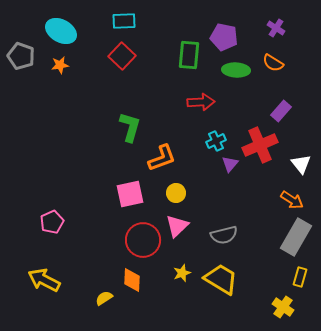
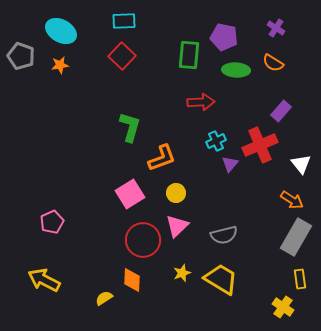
pink square: rotated 20 degrees counterclockwise
yellow rectangle: moved 2 px down; rotated 24 degrees counterclockwise
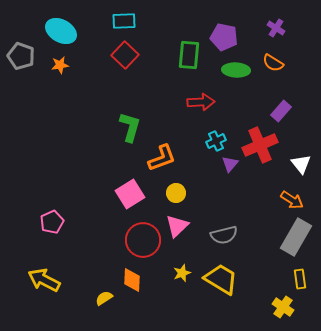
red square: moved 3 px right, 1 px up
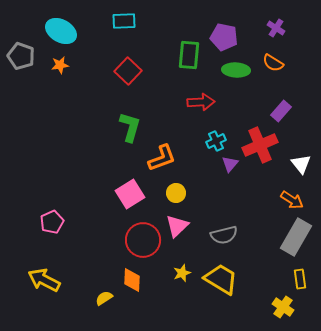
red square: moved 3 px right, 16 px down
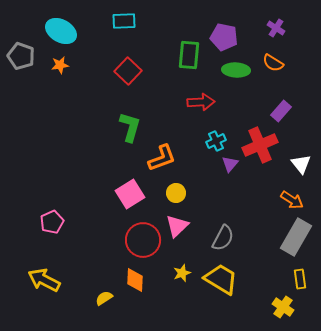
gray semicircle: moved 1 px left, 3 px down; rotated 48 degrees counterclockwise
orange diamond: moved 3 px right
